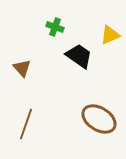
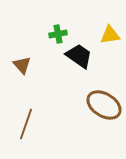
green cross: moved 3 px right, 7 px down; rotated 30 degrees counterclockwise
yellow triangle: rotated 15 degrees clockwise
brown triangle: moved 3 px up
brown ellipse: moved 5 px right, 14 px up
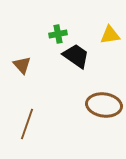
black trapezoid: moved 3 px left
brown ellipse: rotated 24 degrees counterclockwise
brown line: moved 1 px right
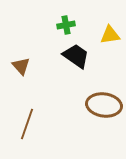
green cross: moved 8 px right, 9 px up
brown triangle: moved 1 px left, 1 px down
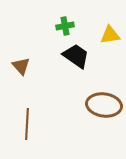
green cross: moved 1 px left, 1 px down
brown line: rotated 16 degrees counterclockwise
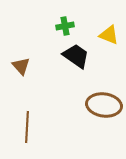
yellow triangle: moved 1 px left; rotated 30 degrees clockwise
brown line: moved 3 px down
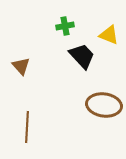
black trapezoid: moved 6 px right; rotated 12 degrees clockwise
